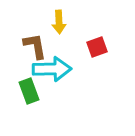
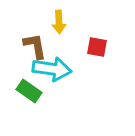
red square: rotated 30 degrees clockwise
cyan arrow: rotated 9 degrees clockwise
green rectangle: rotated 35 degrees counterclockwise
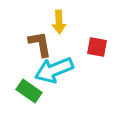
brown L-shape: moved 5 px right, 2 px up
cyan arrow: moved 2 px right, 1 px down; rotated 150 degrees clockwise
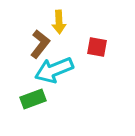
brown L-shape: rotated 48 degrees clockwise
green rectangle: moved 4 px right, 8 px down; rotated 55 degrees counterclockwise
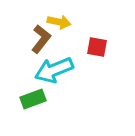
yellow arrow: rotated 75 degrees counterclockwise
brown L-shape: moved 1 px right, 5 px up
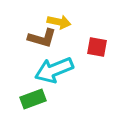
brown L-shape: moved 1 px right, 1 px up; rotated 68 degrees clockwise
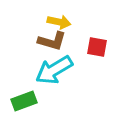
brown L-shape: moved 10 px right, 3 px down
cyan arrow: rotated 9 degrees counterclockwise
green rectangle: moved 9 px left, 2 px down
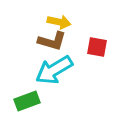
green rectangle: moved 3 px right
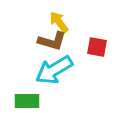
yellow arrow: rotated 140 degrees counterclockwise
green rectangle: rotated 20 degrees clockwise
